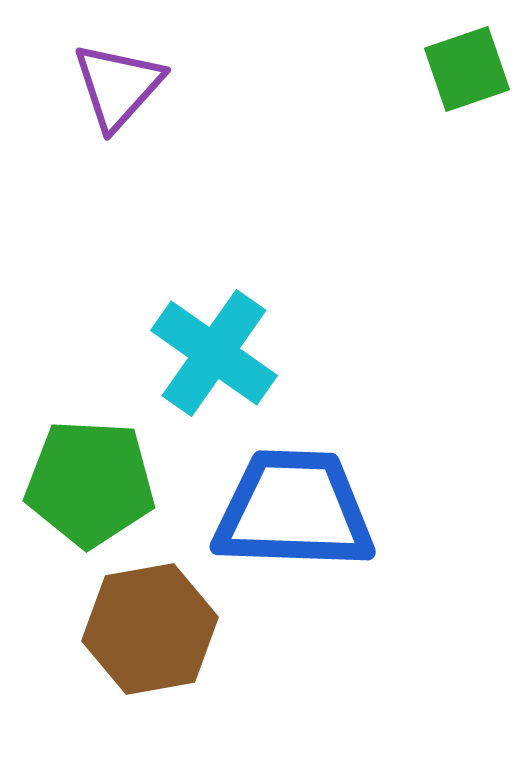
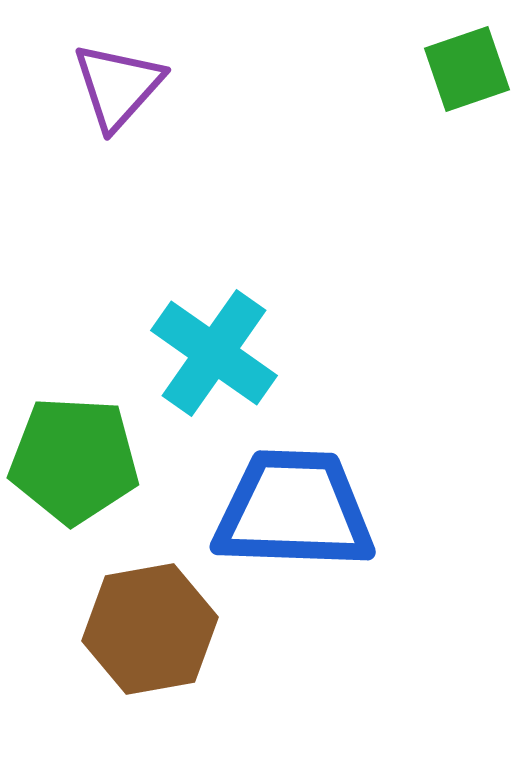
green pentagon: moved 16 px left, 23 px up
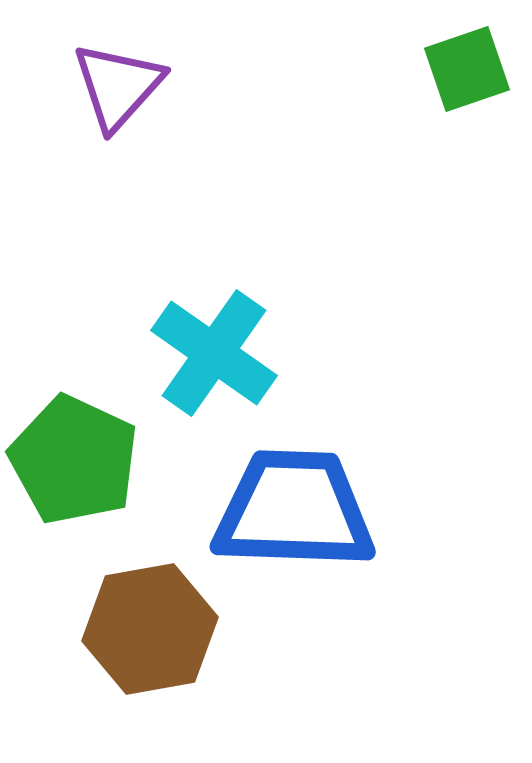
green pentagon: rotated 22 degrees clockwise
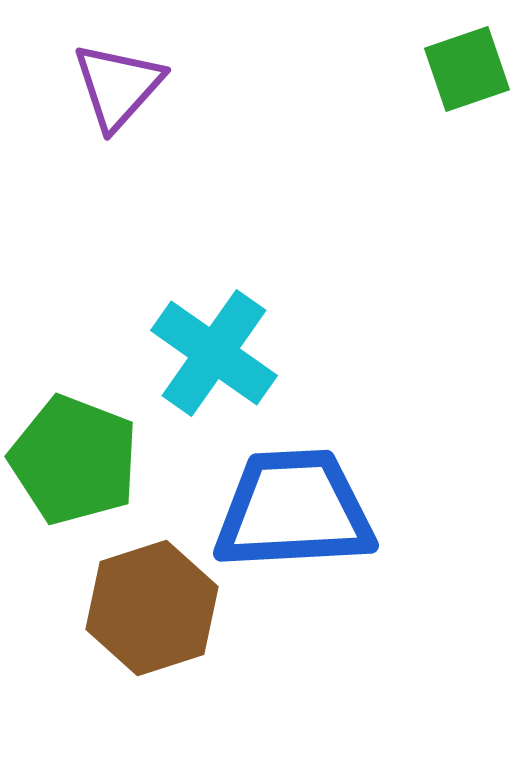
green pentagon: rotated 4 degrees counterclockwise
blue trapezoid: rotated 5 degrees counterclockwise
brown hexagon: moved 2 px right, 21 px up; rotated 8 degrees counterclockwise
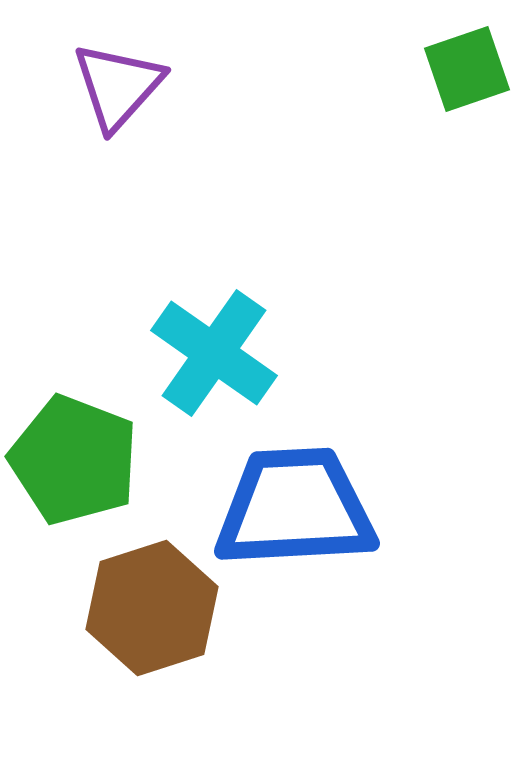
blue trapezoid: moved 1 px right, 2 px up
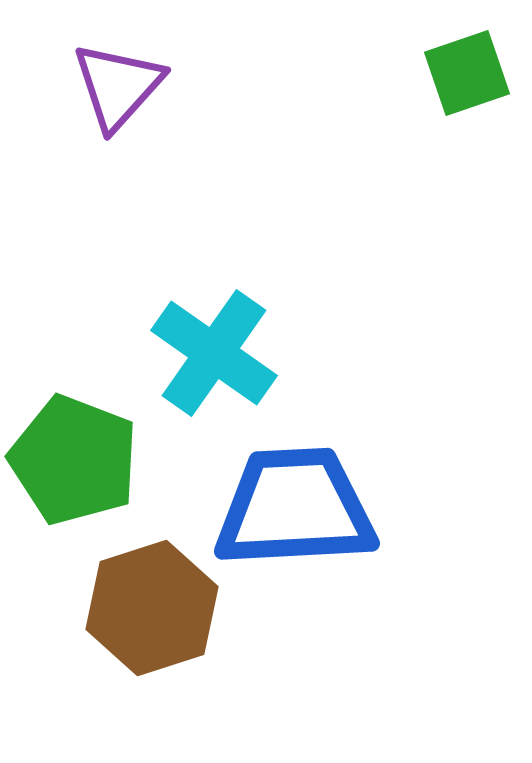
green square: moved 4 px down
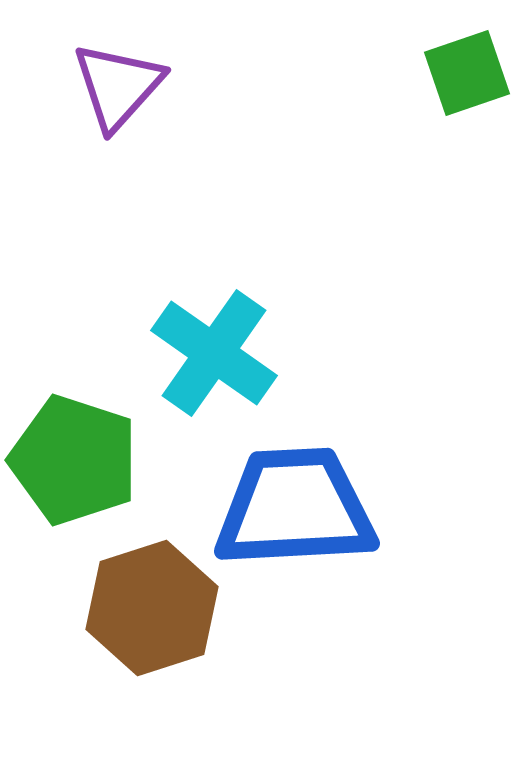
green pentagon: rotated 3 degrees counterclockwise
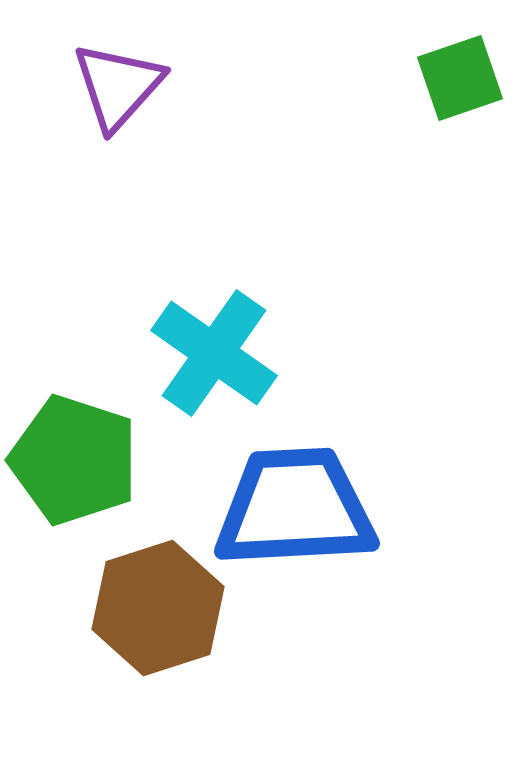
green square: moved 7 px left, 5 px down
brown hexagon: moved 6 px right
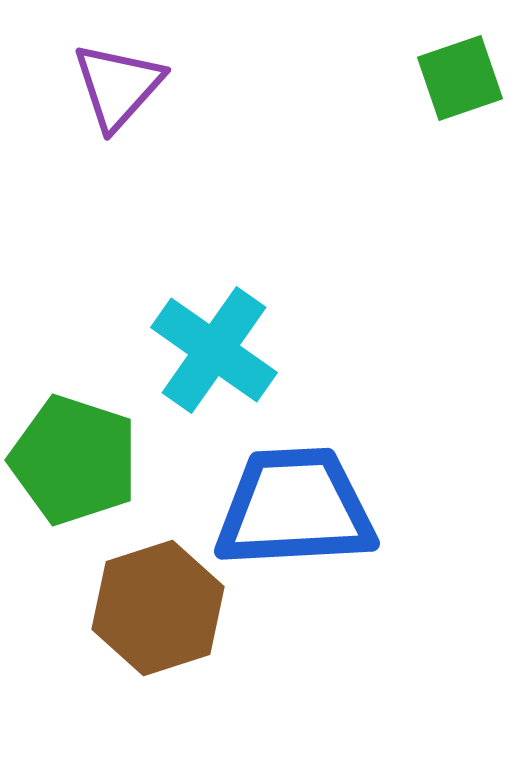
cyan cross: moved 3 px up
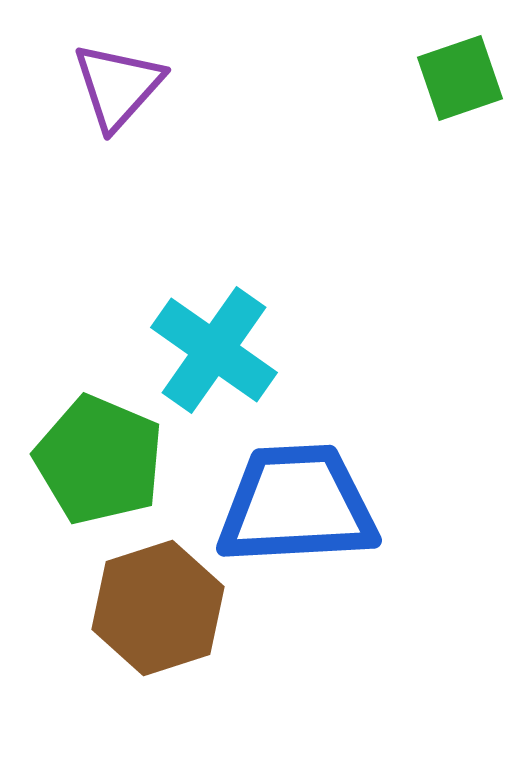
green pentagon: moved 25 px right; rotated 5 degrees clockwise
blue trapezoid: moved 2 px right, 3 px up
